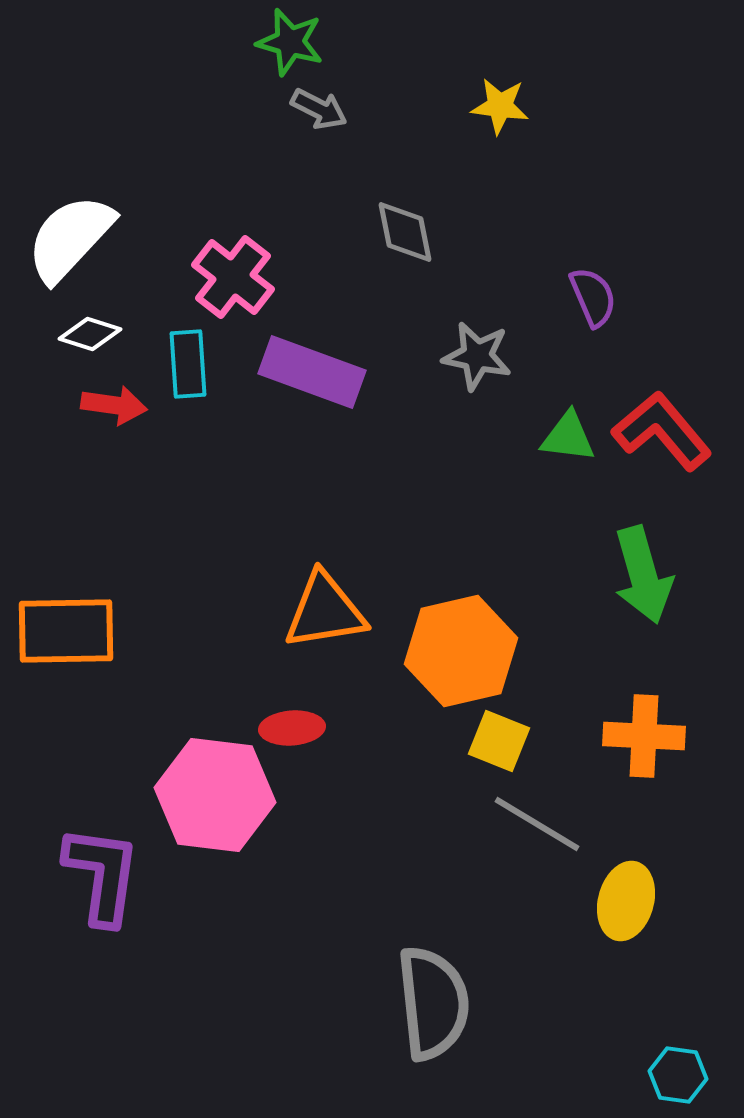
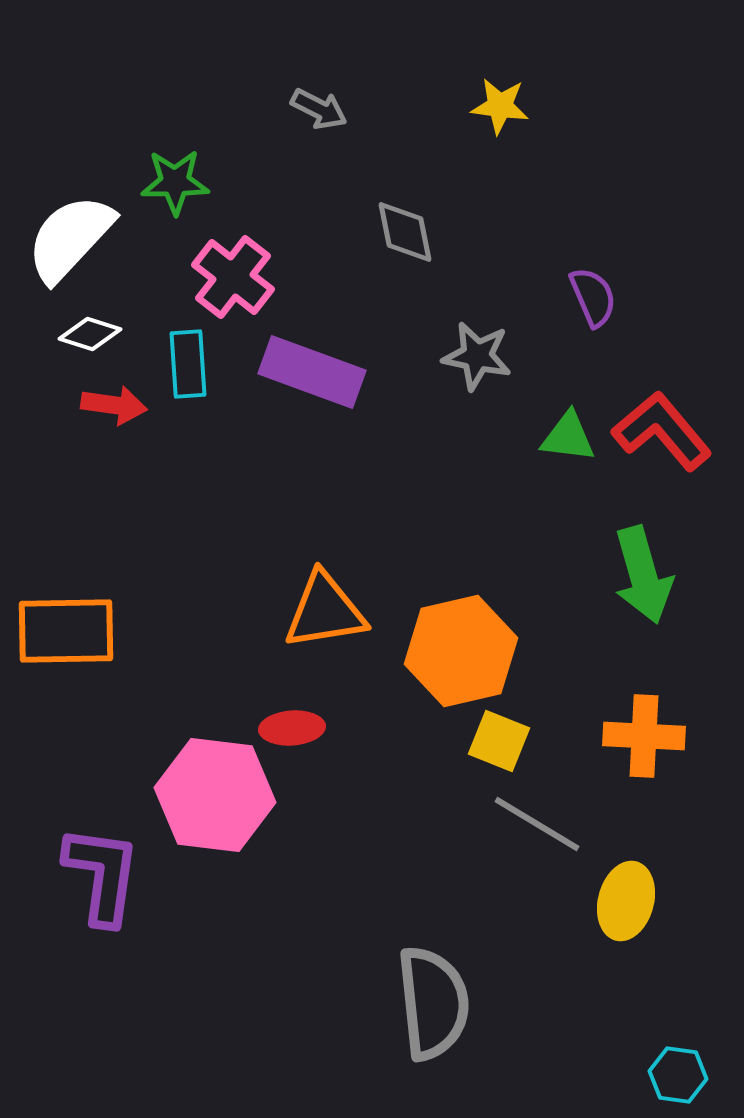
green star: moved 115 px left, 140 px down; rotated 16 degrees counterclockwise
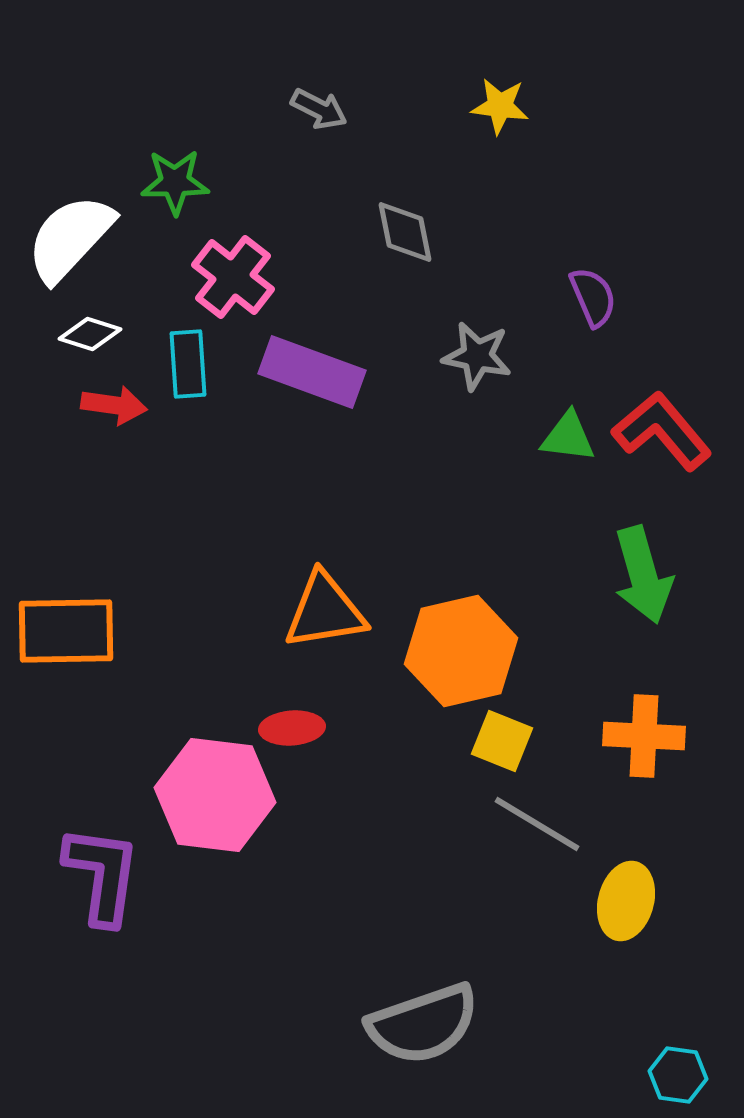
yellow square: moved 3 px right
gray semicircle: moved 10 px left, 21 px down; rotated 77 degrees clockwise
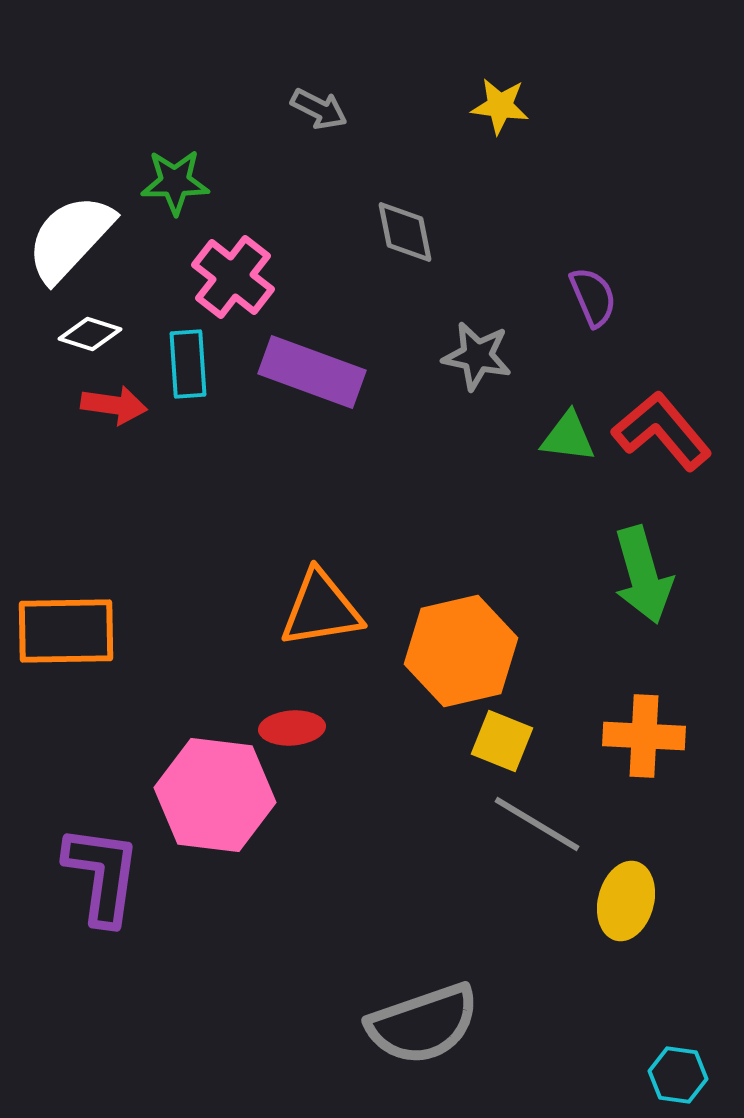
orange triangle: moved 4 px left, 2 px up
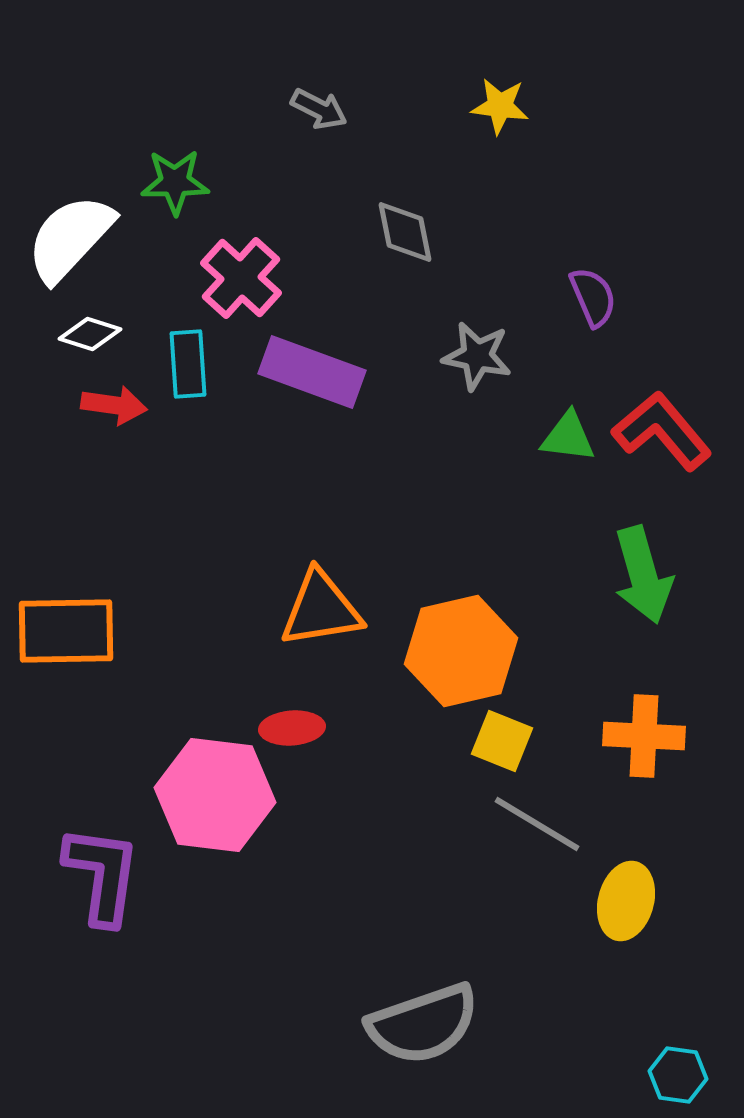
pink cross: moved 8 px right, 1 px down; rotated 4 degrees clockwise
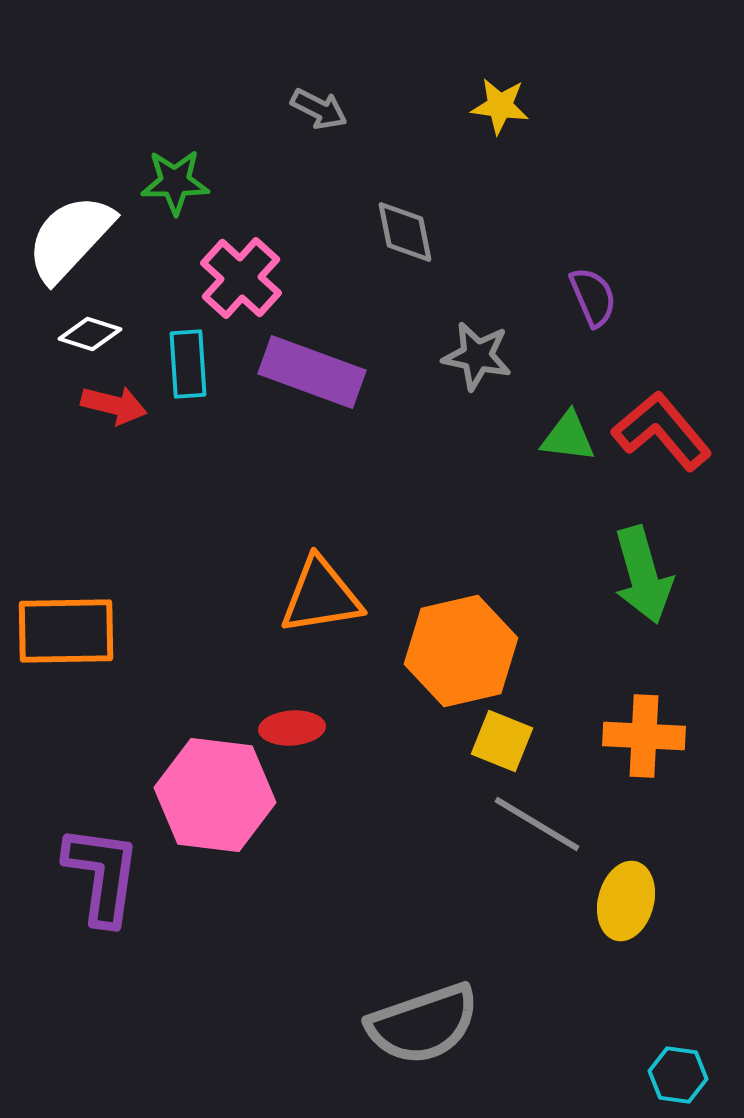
red arrow: rotated 6 degrees clockwise
orange triangle: moved 13 px up
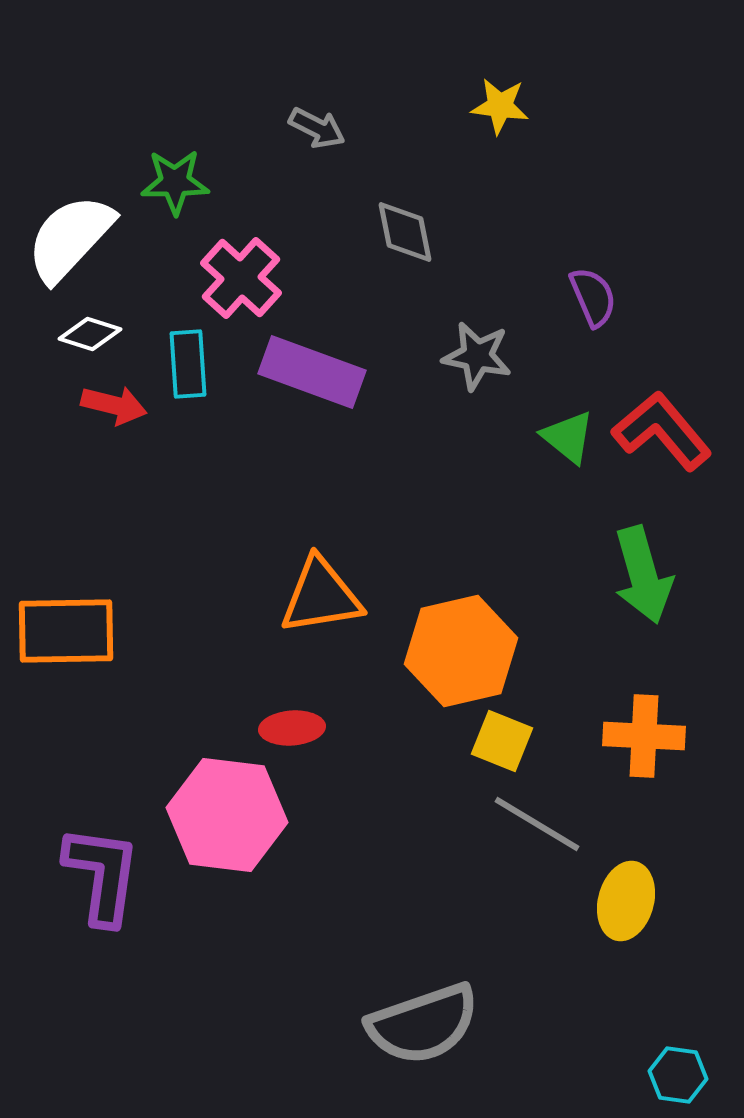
gray arrow: moved 2 px left, 19 px down
green triangle: rotated 32 degrees clockwise
pink hexagon: moved 12 px right, 20 px down
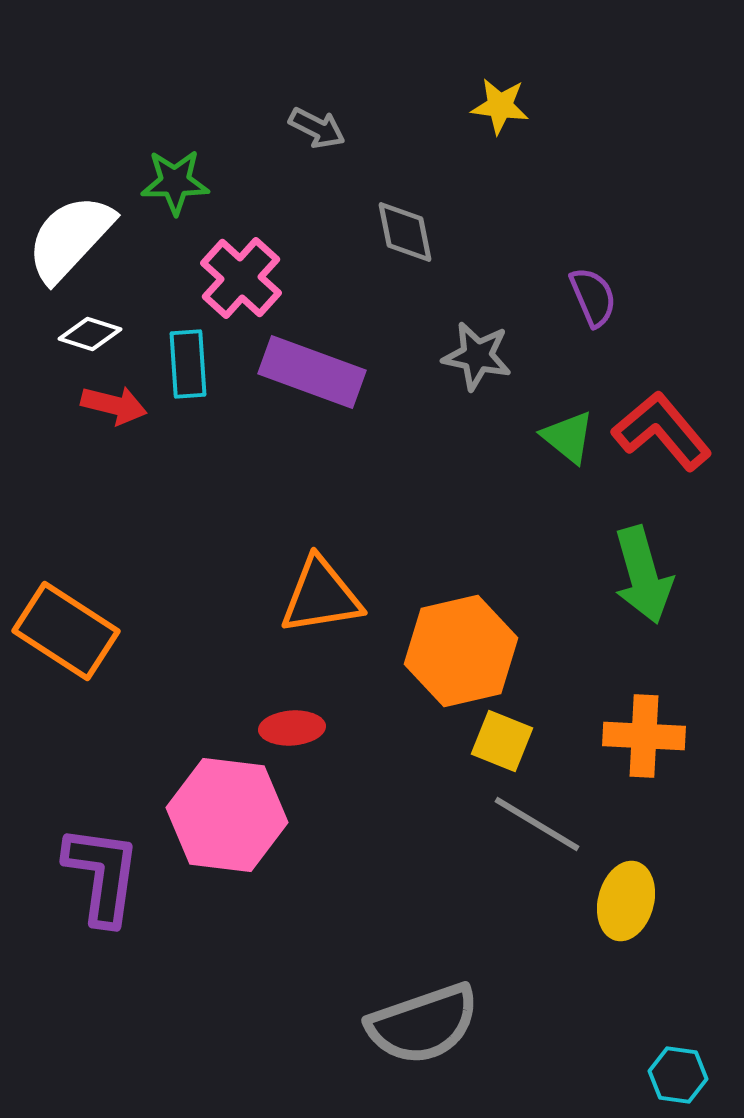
orange rectangle: rotated 34 degrees clockwise
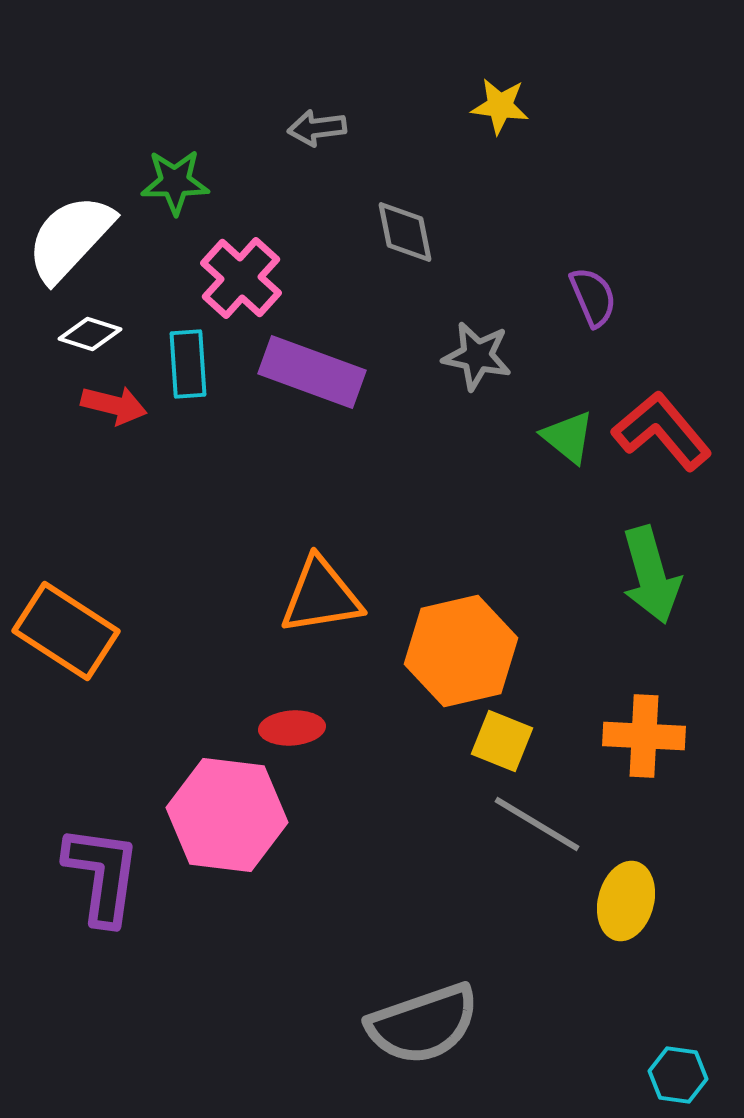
gray arrow: rotated 146 degrees clockwise
green arrow: moved 8 px right
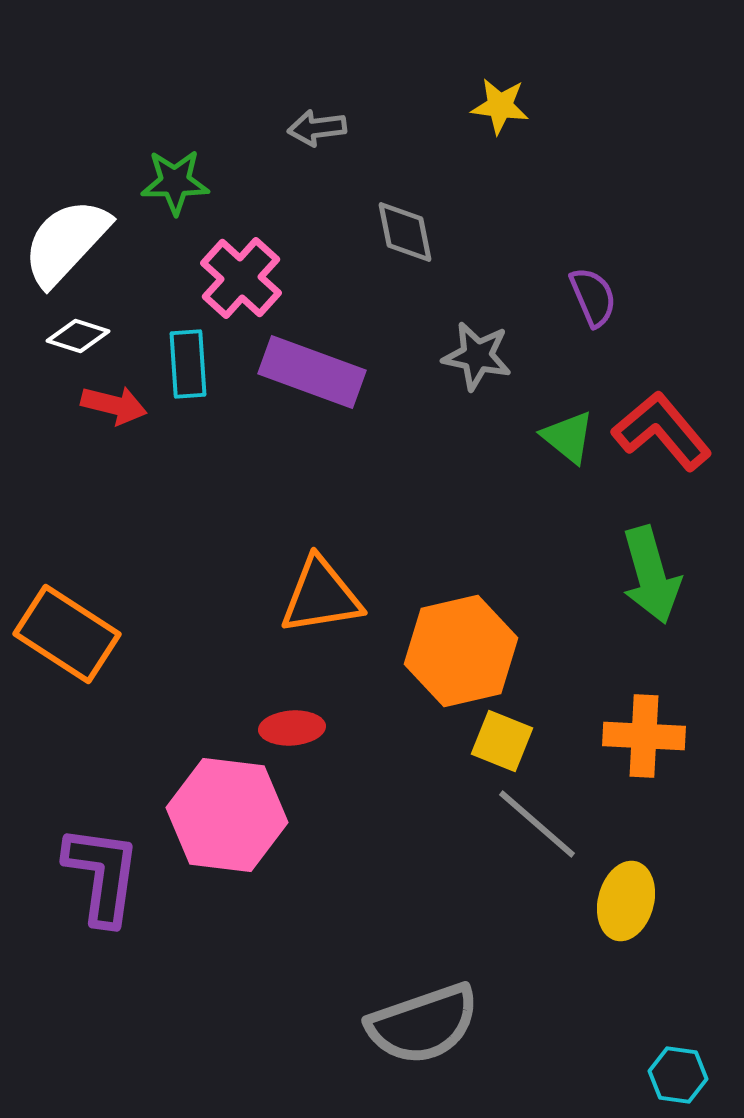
white semicircle: moved 4 px left, 4 px down
white diamond: moved 12 px left, 2 px down
orange rectangle: moved 1 px right, 3 px down
gray line: rotated 10 degrees clockwise
